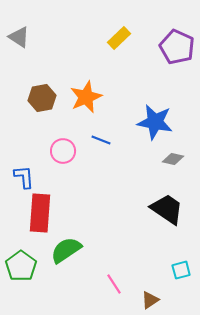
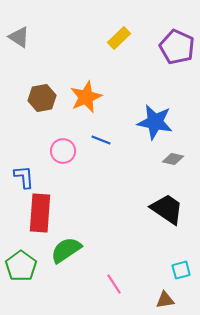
brown triangle: moved 15 px right; rotated 24 degrees clockwise
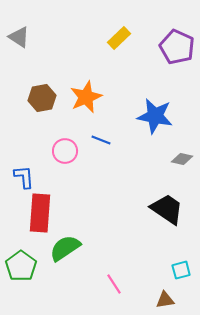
blue star: moved 6 px up
pink circle: moved 2 px right
gray diamond: moved 9 px right
green semicircle: moved 1 px left, 2 px up
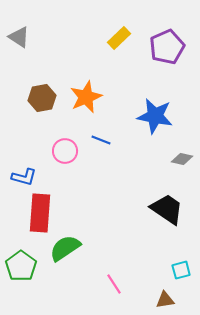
purple pentagon: moved 10 px left; rotated 24 degrees clockwise
blue L-shape: rotated 110 degrees clockwise
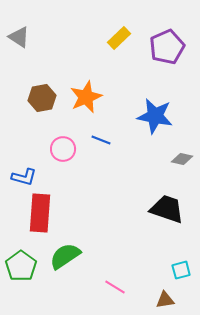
pink circle: moved 2 px left, 2 px up
black trapezoid: rotated 15 degrees counterclockwise
green semicircle: moved 8 px down
pink line: moved 1 px right, 3 px down; rotated 25 degrees counterclockwise
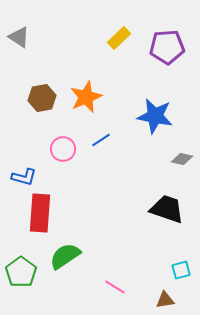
purple pentagon: rotated 20 degrees clockwise
blue line: rotated 54 degrees counterclockwise
green pentagon: moved 6 px down
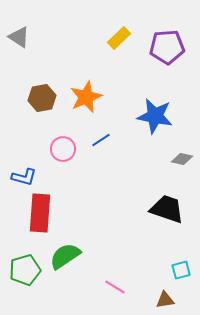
green pentagon: moved 4 px right, 2 px up; rotated 20 degrees clockwise
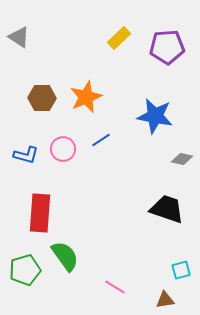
brown hexagon: rotated 12 degrees clockwise
blue L-shape: moved 2 px right, 22 px up
green semicircle: rotated 88 degrees clockwise
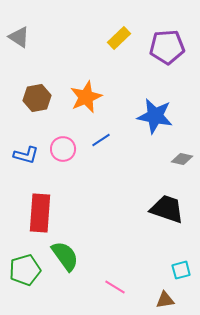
brown hexagon: moved 5 px left; rotated 12 degrees counterclockwise
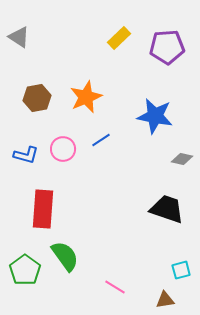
red rectangle: moved 3 px right, 4 px up
green pentagon: rotated 20 degrees counterclockwise
